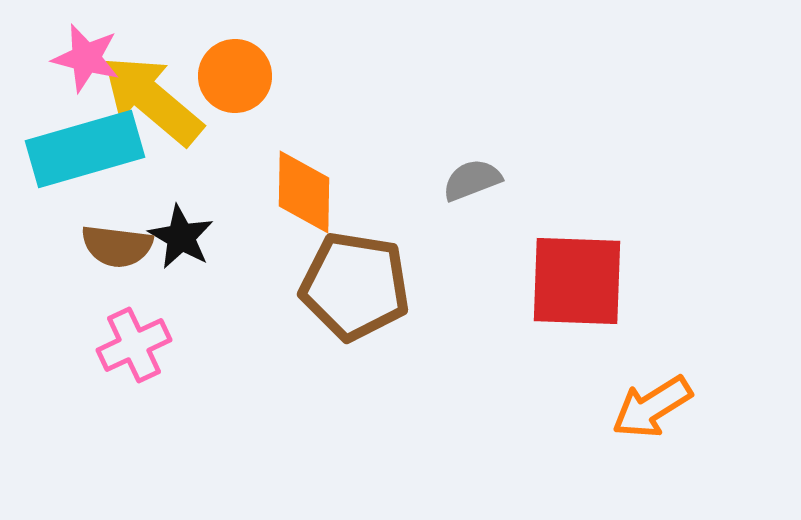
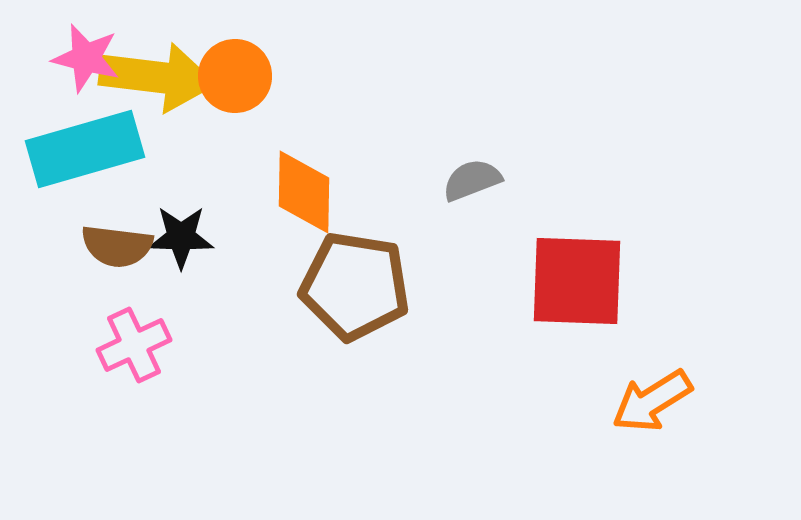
yellow arrow: moved 5 px right, 23 px up; rotated 147 degrees clockwise
black star: rotated 28 degrees counterclockwise
orange arrow: moved 6 px up
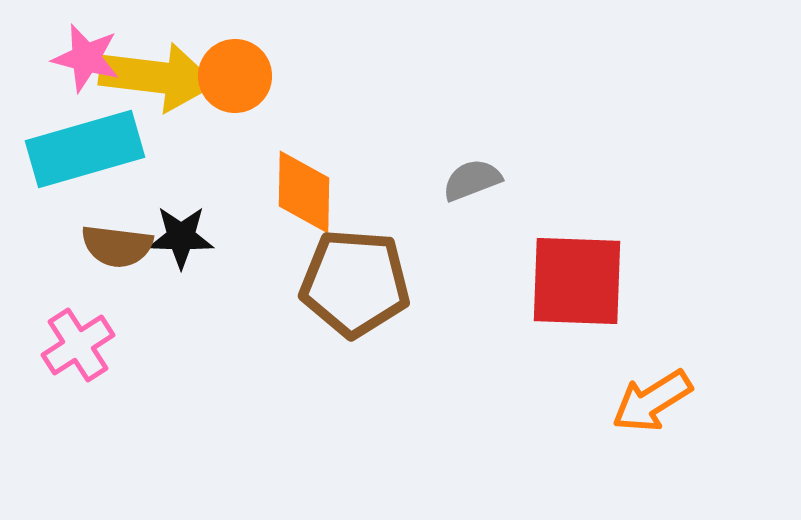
brown pentagon: moved 3 px up; rotated 5 degrees counterclockwise
pink cross: moved 56 px left; rotated 8 degrees counterclockwise
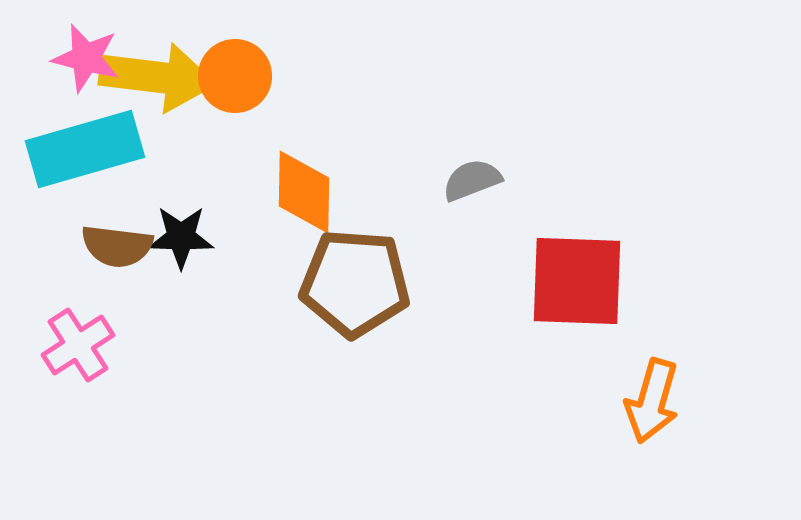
orange arrow: rotated 42 degrees counterclockwise
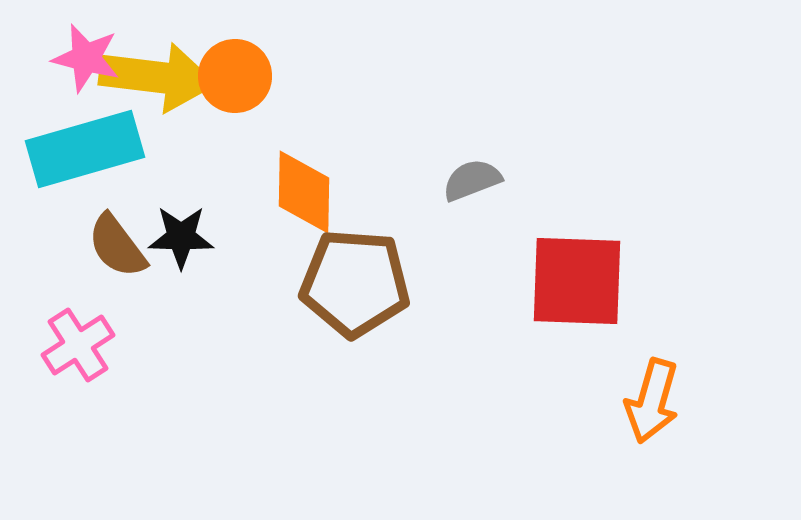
brown semicircle: rotated 46 degrees clockwise
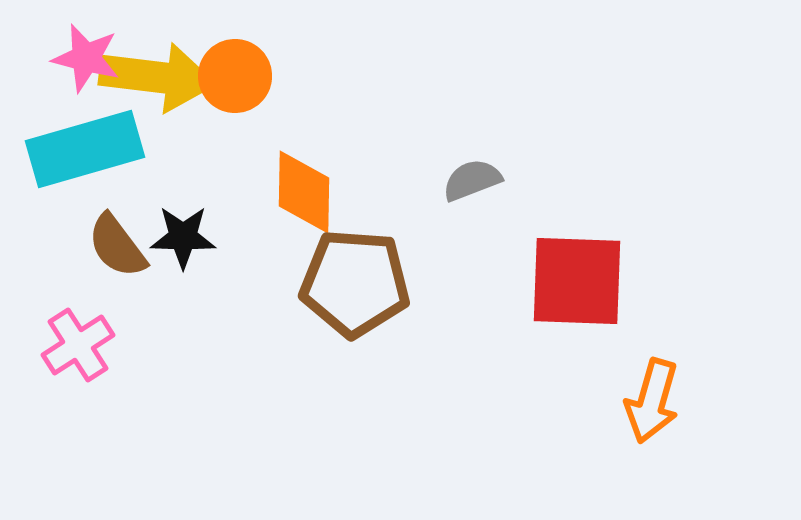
black star: moved 2 px right
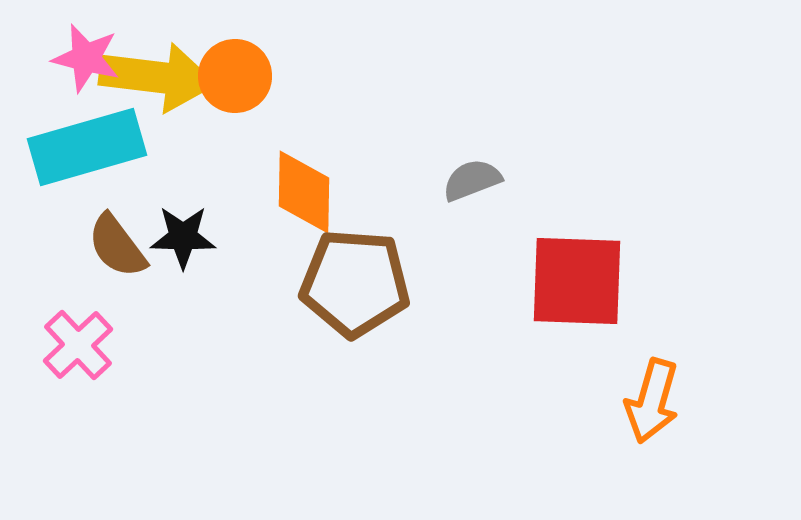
cyan rectangle: moved 2 px right, 2 px up
pink cross: rotated 10 degrees counterclockwise
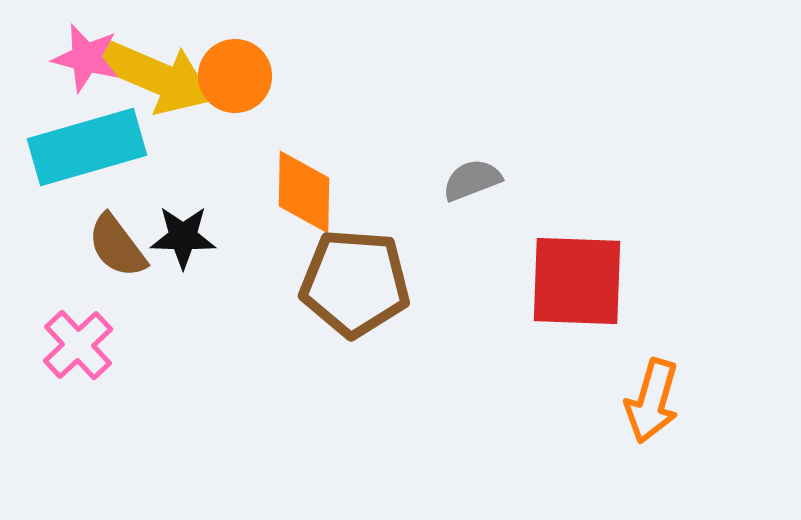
yellow arrow: rotated 16 degrees clockwise
